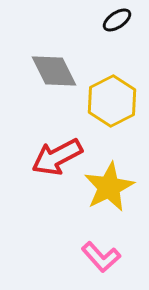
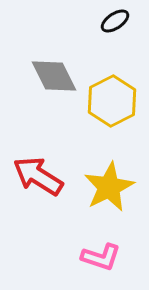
black ellipse: moved 2 px left, 1 px down
gray diamond: moved 5 px down
red arrow: moved 19 px left, 19 px down; rotated 60 degrees clockwise
pink L-shape: rotated 30 degrees counterclockwise
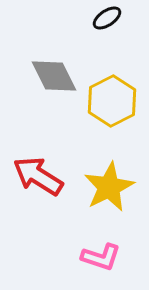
black ellipse: moved 8 px left, 3 px up
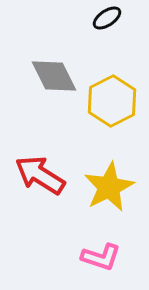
red arrow: moved 2 px right, 1 px up
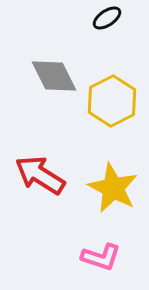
yellow star: moved 4 px right, 1 px down; rotated 18 degrees counterclockwise
